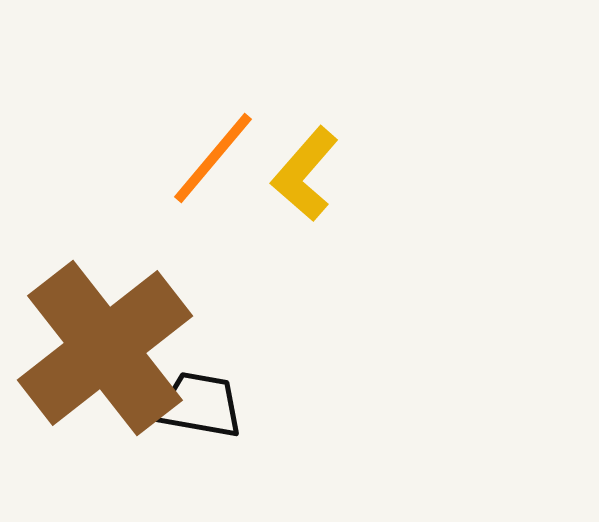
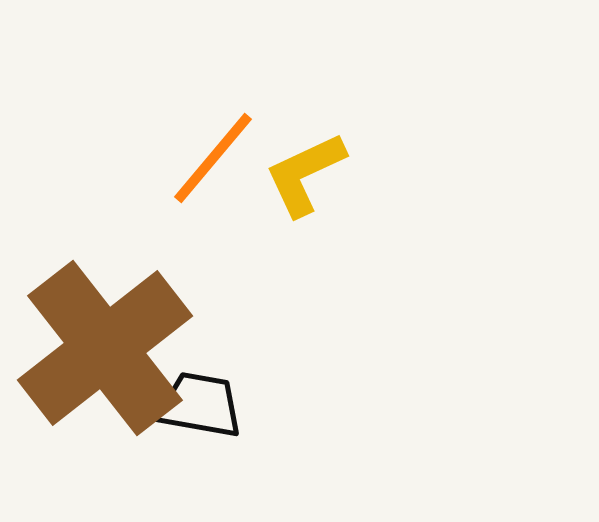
yellow L-shape: rotated 24 degrees clockwise
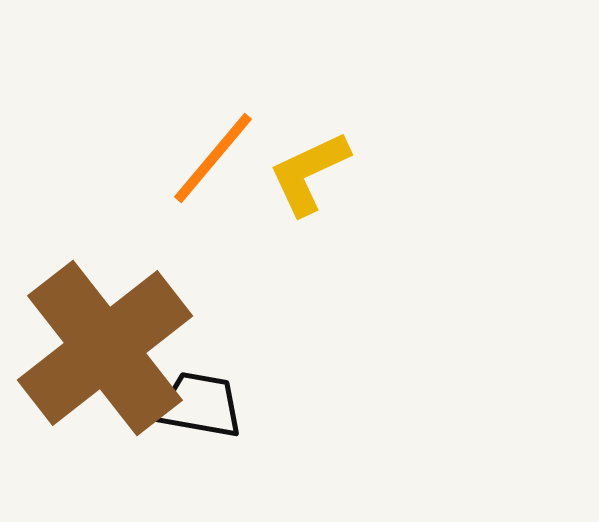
yellow L-shape: moved 4 px right, 1 px up
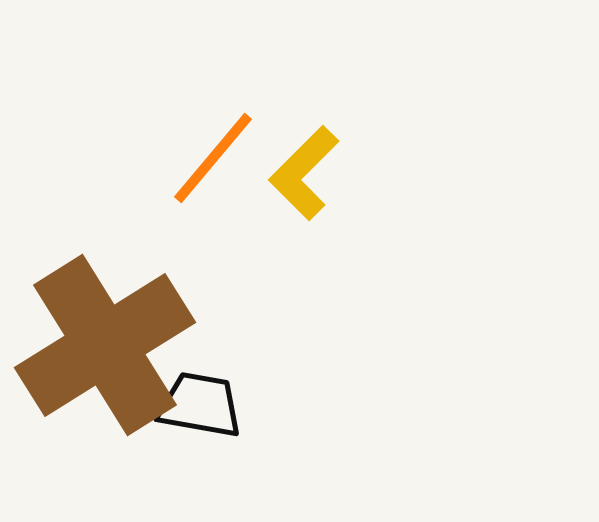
yellow L-shape: moved 5 px left; rotated 20 degrees counterclockwise
brown cross: moved 3 px up; rotated 6 degrees clockwise
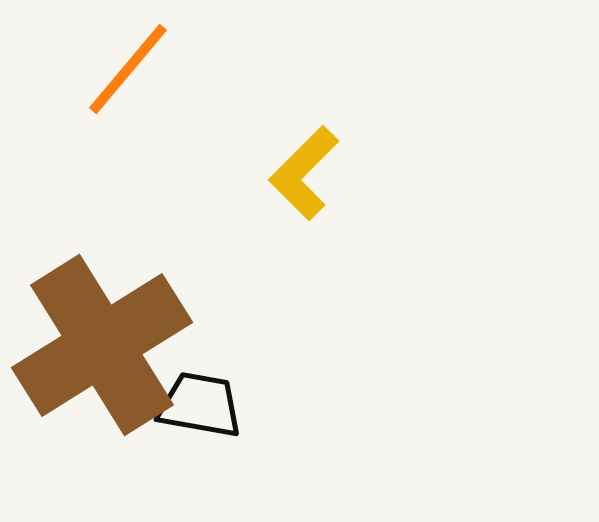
orange line: moved 85 px left, 89 px up
brown cross: moved 3 px left
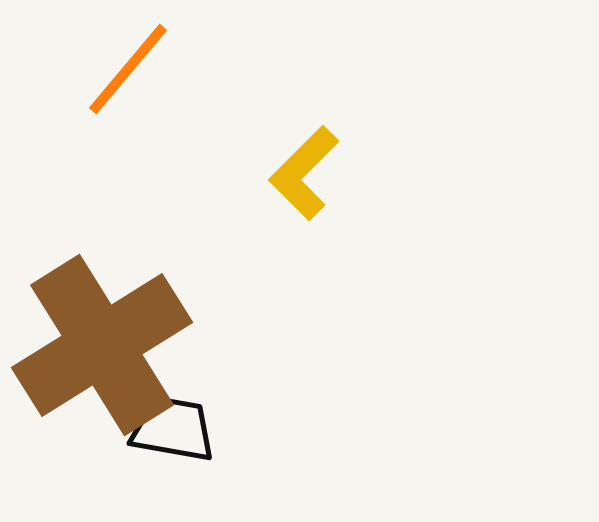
black trapezoid: moved 27 px left, 24 px down
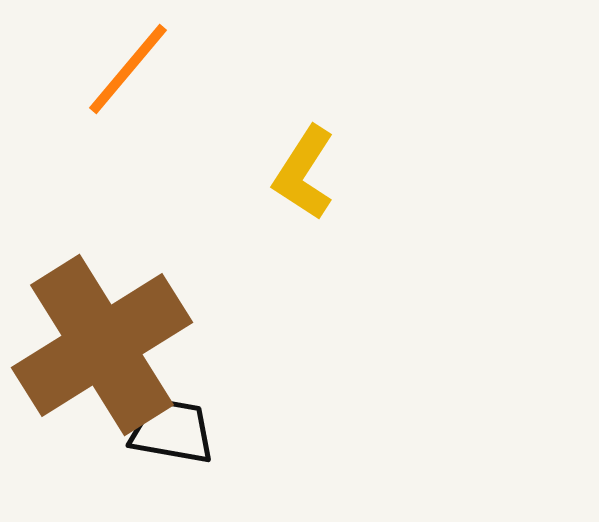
yellow L-shape: rotated 12 degrees counterclockwise
black trapezoid: moved 1 px left, 2 px down
